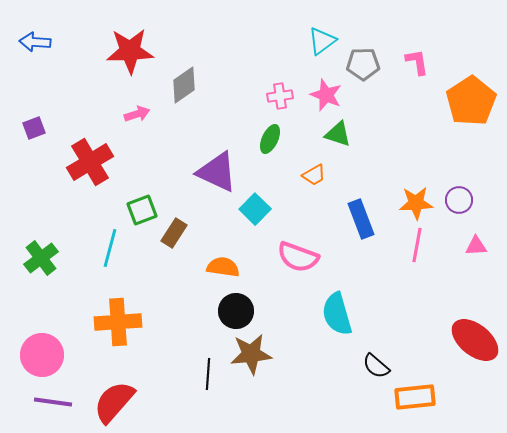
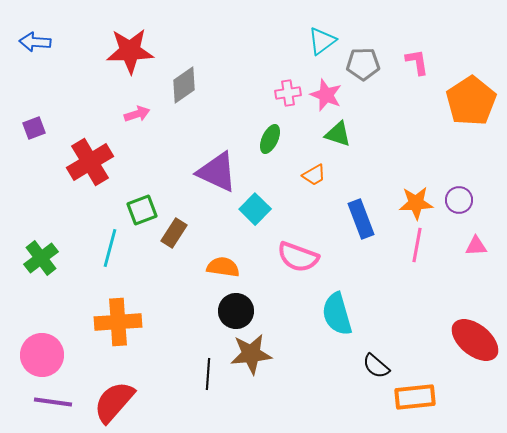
pink cross: moved 8 px right, 3 px up
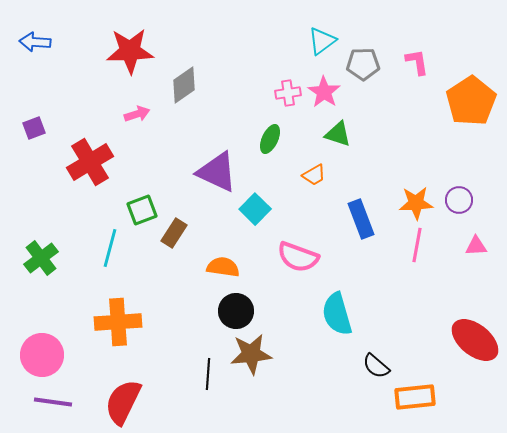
pink star: moved 2 px left, 3 px up; rotated 12 degrees clockwise
red semicircle: moved 9 px right; rotated 15 degrees counterclockwise
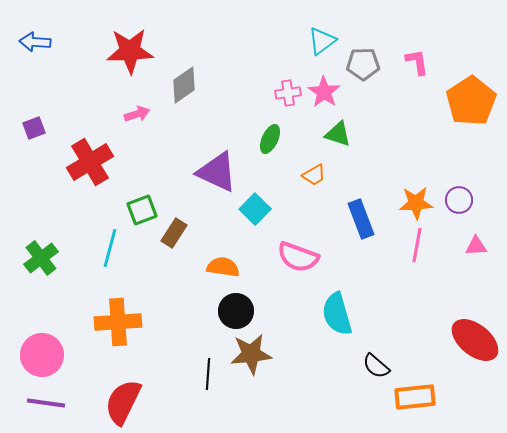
purple line: moved 7 px left, 1 px down
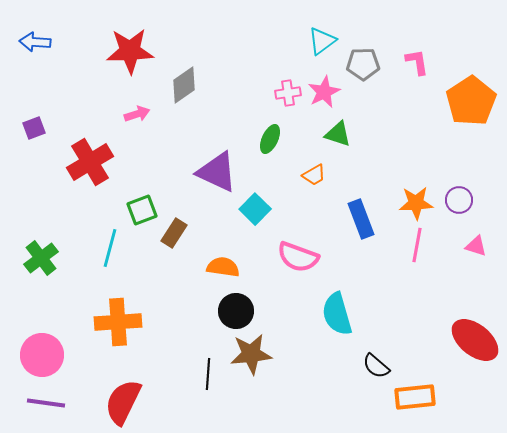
pink star: rotated 12 degrees clockwise
pink triangle: rotated 20 degrees clockwise
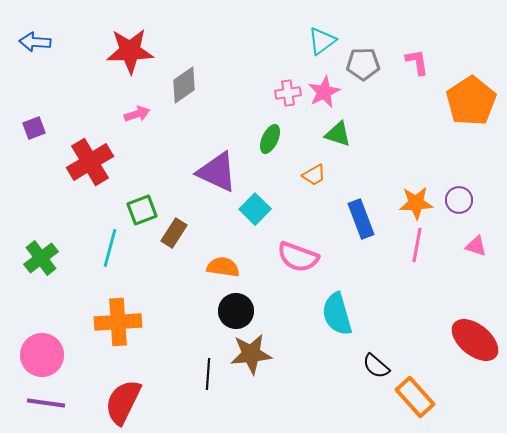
orange rectangle: rotated 54 degrees clockwise
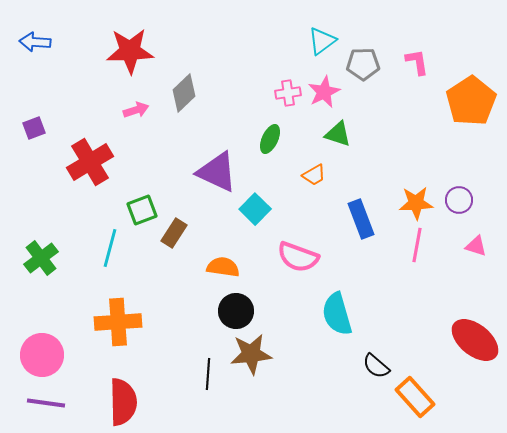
gray diamond: moved 8 px down; rotated 9 degrees counterclockwise
pink arrow: moved 1 px left, 4 px up
red semicircle: rotated 153 degrees clockwise
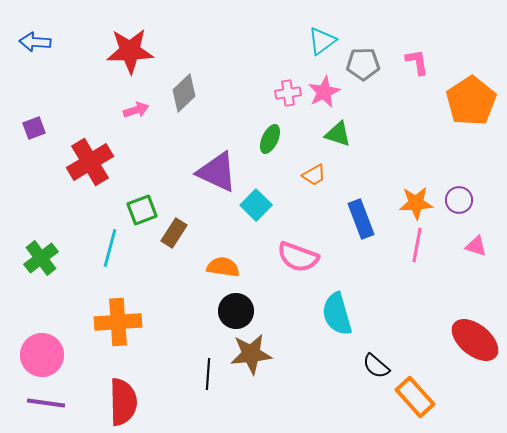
cyan square: moved 1 px right, 4 px up
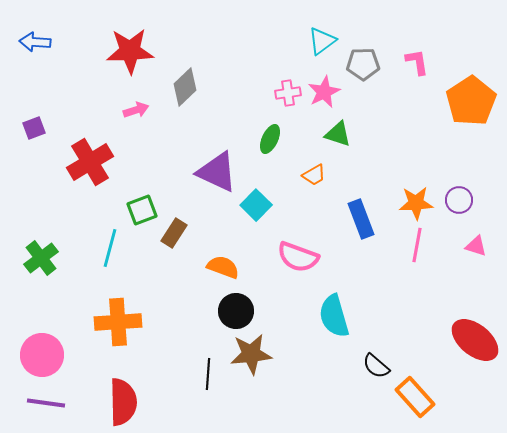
gray diamond: moved 1 px right, 6 px up
orange semicircle: rotated 12 degrees clockwise
cyan semicircle: moved 3 px left, 2 px down
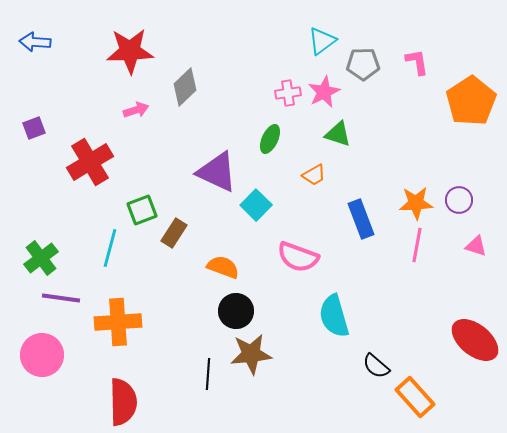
purple line: moved 15 px right, 105 px up
